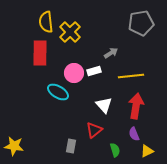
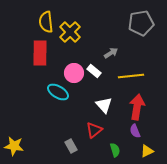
white rectangle: rotated 56 degrees clockwise
red arrow: moved 1 px right, 1 px down
purple semicircle: moved 1 px right, 3 px up
gray rectangle: rotated 40 degrees counterclockwise
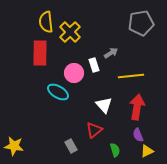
white rectangle: moved 6 px up; rotated 32 degrees clockwise
purple semicircle: moved 3 px right, 4 px down
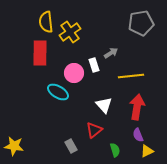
yellow cross: rotated 10 degrees clockwise
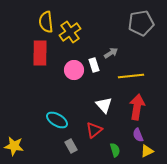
pink circle: moved 3 px up
cyan ellipse: moved 1 px left, 28 px down
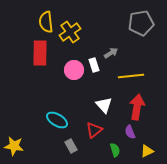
purple semicircle: moved 8 px left, 3 px up
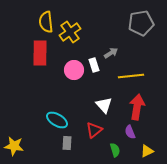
gray rectangle: moved 4 px left, 3 px up; rotated 32 degrees clockwise
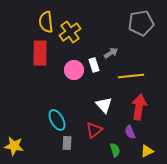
red arrow: moved 2 px right
cyan ellipse: rotated 30 degrees clockwise
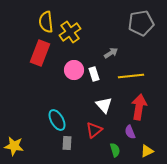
red rectangle: rotated 20 degrees clockwise
white rectangle: moved 9 px down
